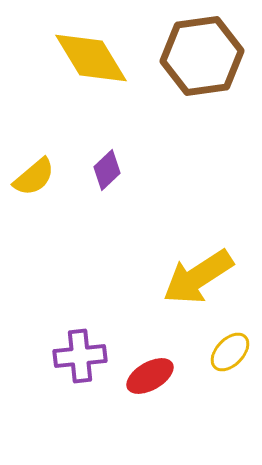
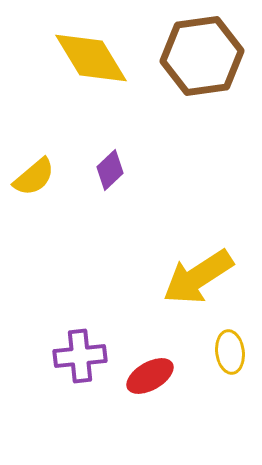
purple diamond: moved 3 px right
yellow ellipse: rotated 51 degrees counterclockwise
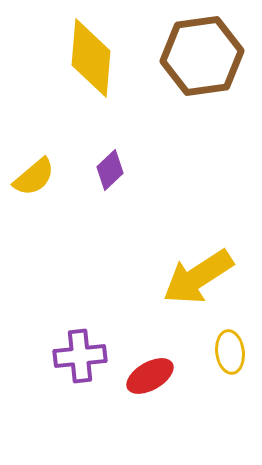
yellow diamond: rotated 36 degrees clockwise
